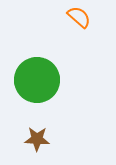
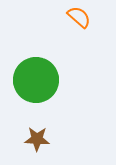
green circle: moved 1 px left
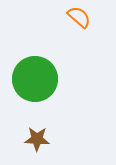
green circle: moved 1 px left, 1 px up
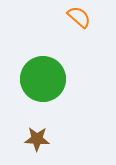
green circle: moved 8 px right
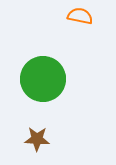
orange semicircle: moved 1 px right, 1 px up; rotated 30 degrees counterclockwise
